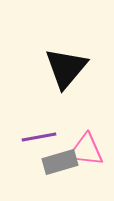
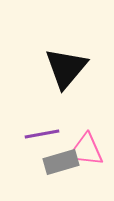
purple line: moved 3 px right, 3 px up
gray rectangle: moved 1 px right
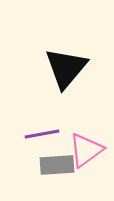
pink triangle: rotated 42 degrees counterclockwise
gray rectangle: moved 4 px left, 3 px down; rotated 12 degrees clockwise
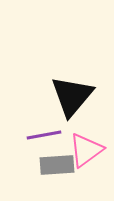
black triangle: moved 6 px right, 28 px down
purple line: moved 2 px right, 1 px down
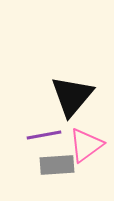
pink triangle: moved 5 px up
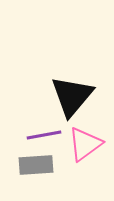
pink triangle: moved 1 px left, 1 px up
gray rectangle: moved 21 px left
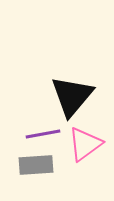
purple line: moved 1 px left, 1 px up
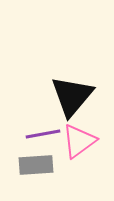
pink triangle: moved 6 px left, 3 px up
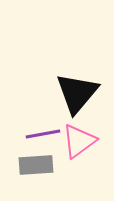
black triangle: moved 5 px right, 3 px up
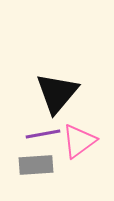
black triangle: moved 20 px left
